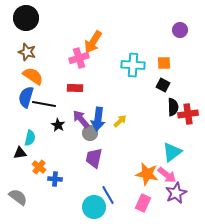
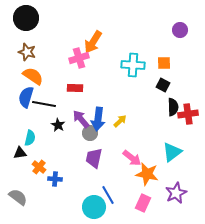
pink arrow: moved 35 px left, 17 px up
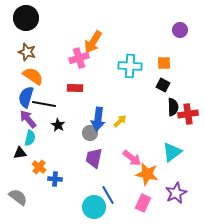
cyan cross: moved 3 px left, 1 px down
purple arrow: moved 53 px left
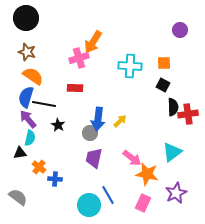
cyan circle: moved 5 px left, 2 px up
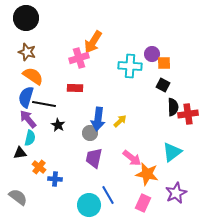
purple circle: moved 28 px left, 24 px down
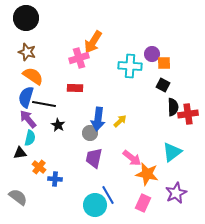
cyan circle: moved 6 px right
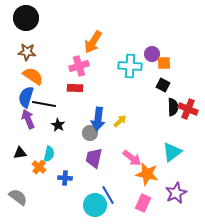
brown star: rotated 12 degrees counterclockwise
pink cross: moved 8 px down
red cross: moved 5 px up; rotated 30 degrees clockwise
purple arrow: rotated 18 degrees clockwise
cyan semicircle: moved 19 px right, 16 px down
blue cross: moved 10 px right, 1 px up
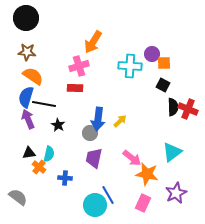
black triangle: moved 9 px right
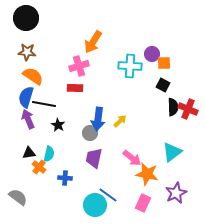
blue line: rotated 24 degrees counterclockwise
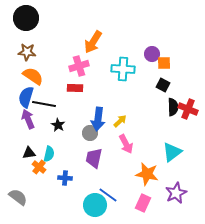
cyan cross: moved 7 px left, 3 px down
pink arrow: moved 6 px left, 14 px up; rotated 24 degrees clockwise
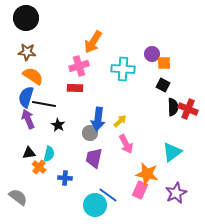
pink rectangle: moved 3 px left, 13 px up
